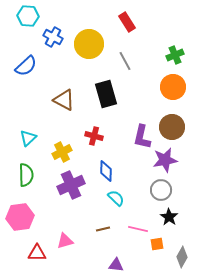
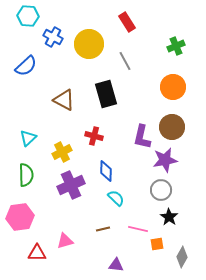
green cross: moved 1 px right, 9 px up
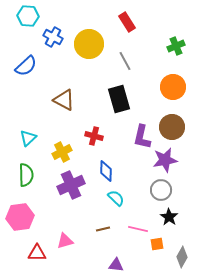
black rectangle: moved 13 px right, 5 px down
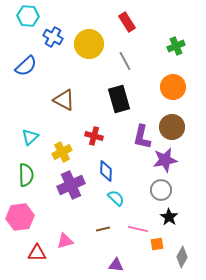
cyan triangle: moved 2 px right, 1 px up
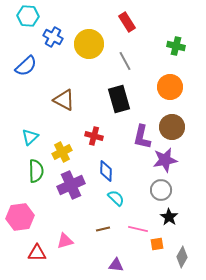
green cross: rotated 36 degrees clockwise
orange circle: moved 3 px left
green semicircle: moved 10 px right, 4 px up
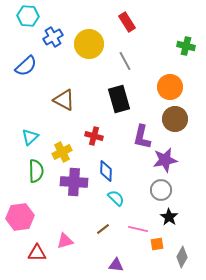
blue cross: rotated 30 degrees clockwise
green cross: moved 10 px right
brown circle: moved 3 px right, 8 px up
purple cross: moved 3 px right, 3 px up; rotated 28 degrees clockwise
brown line: rotated 24 degrees counterclockwise
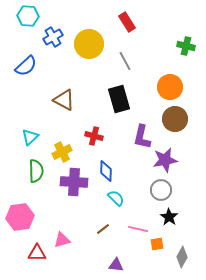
pink triangle: moved 3 px left, 1 px up
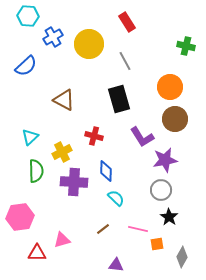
purple L-shape: rotated 45 degrees counterclockwise
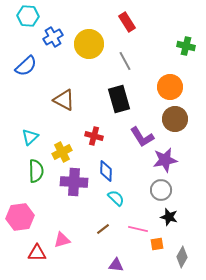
black star: rotated 18 degrees counterclockwise
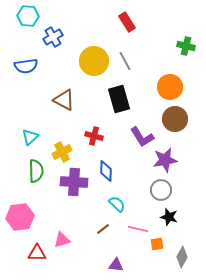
yellow circle: moved 5 px right, 17 px down
blue semicircle: rotated 35 degrees clockwise
cyan semicircle: moved 1 px right, 6 px down
